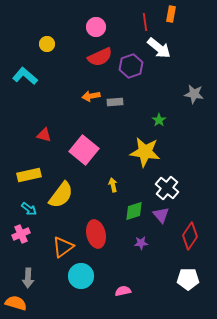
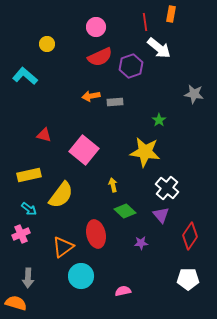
green diamond: moved 9 px left; rotated 60 degrees clockwise
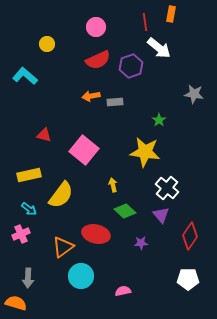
red semicircle: moved 2 px left, 3 px down
red ellipse: rotated 64 degrees counterclockwise
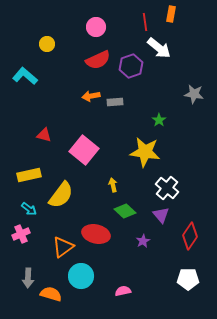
purple star: moved 2 px right, 2 px up; rotated 24 degrees counterclockwise
orange semicircle: moved 35 px right, 9 px up
